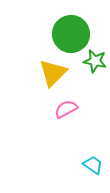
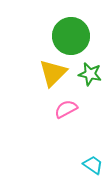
green circle: moved 2 px down
green star: moved 5 px left, 13 px down
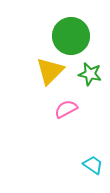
yellow triangle: moved 3 px left, 2 px up
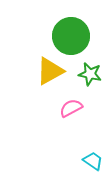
yellow triangle: rotated 16 degrees clockwise
pink semicircle: moved 5 px right, 1 px up
cyan trapezoid: moved 4 px up
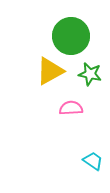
pink semicircle: rotated 25 degrees clockwise
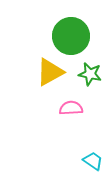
yellow triangle: moved 1 px down
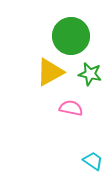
pink semicircle: rotated 15 degrees clockwise
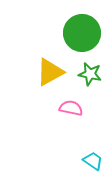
green circle: moved 11 px right, 3 px up
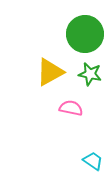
green circle: moved 3 px right, 1 px down
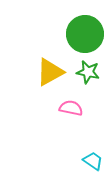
green star: moved 2 px left, 2 px up
